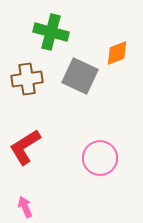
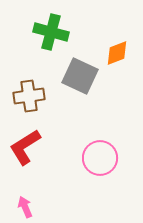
brown cross: moved 2 px right, 17 px down
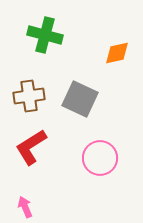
green cross: moved 6 px left, 3 px down
orange diamond: rotated 8 degrees clockwise
gray square: moved 23 px down
red L-shape: moved 6 px right
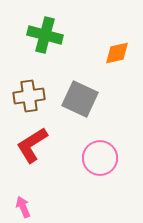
red L-shape: moved 1 px right, 2 px up
pink arrow: moved 2 px left
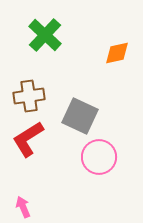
green cross: rotated 28 degrees clockwise
gray square: moved 17 px down
red L-shape: moved 4 px left, 6 px up
pink circle: moved 1 px left, 1 px up
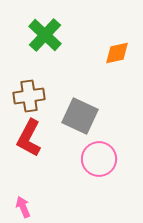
red L-shape: moved 1 px right, 1 px up; rotated 30 degrees counterclockwise
pink circle: moved 2 px down
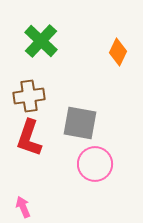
green cross: moved 4 px left, 6 px down
orange diamond: moved 1 px right, 1 px up; rotated 52 degrees counterclockwise
gray square: moved 7 px down; rotated 15 degrees counterclockwise
red L-shape: rotated 9 degrees counterclockwise
pink circle: moved 4 px left, 5 px down
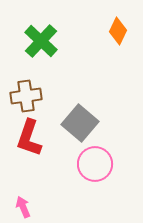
orange diamond: moved 21 px up
brown cross: moved 3 px left
gray square: rotated 30 degrees clockwise
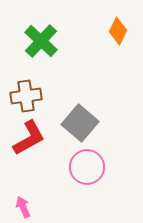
red L-shape: rotated 138 degrees counterclockwise
pink circle: moved 8 px left, 3 px down
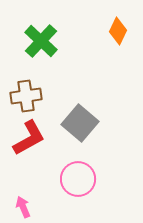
pink circle: moved 9 px left, 12 px down
